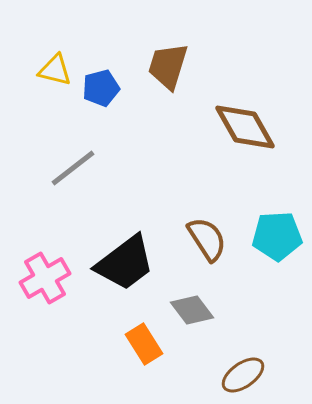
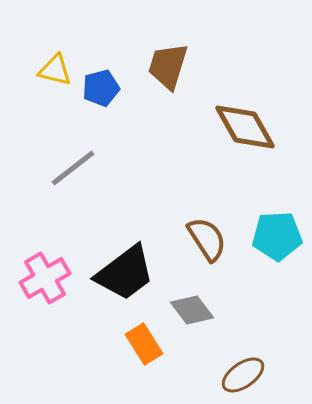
black trapezoid: moved 10 px down
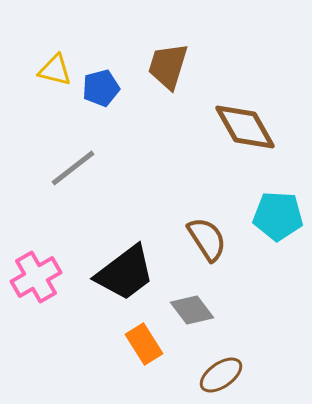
cyan pentagon: moved 1 px right, 20 px up; rotated 6 degrees clockwise
pink cross: moved 9 px left, 1 px up
brown ellipse: moved 22 px left
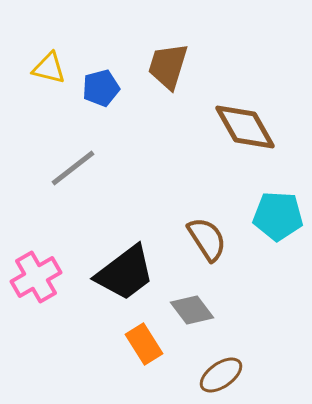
yellow triangle: moved 6 px left, 2 px up
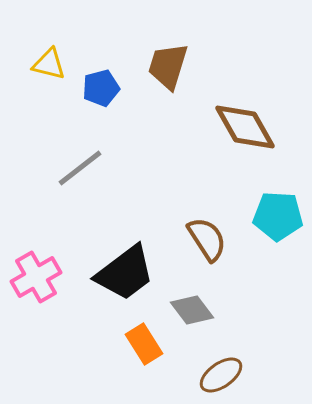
yellow triangle: moved 4 px up
gray line: moved 7 px right
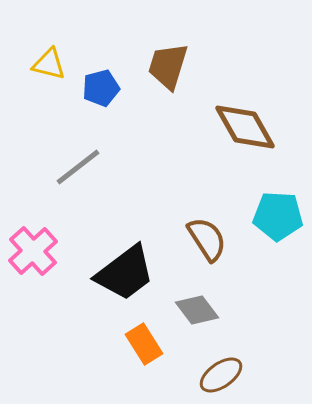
gray line: moved 2 px left, 1 px up
pink cross: moved 3 px left, 26 px up; rotated 12 degrees counterclockwise
gray diamond: moved 5 px right
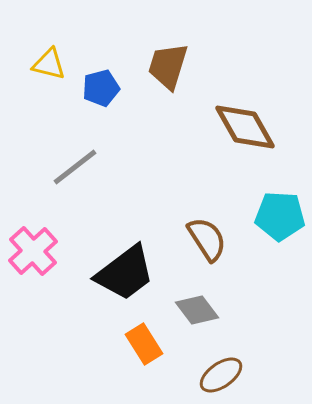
gray line: moved 3 px left
cyan pentagon: moved 2 px right
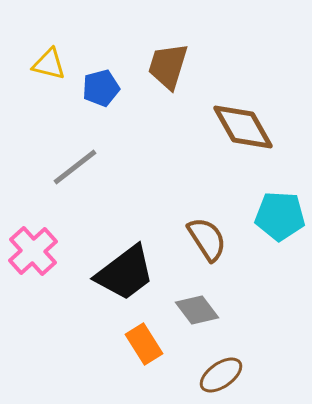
brown diamond: moved 2 px left
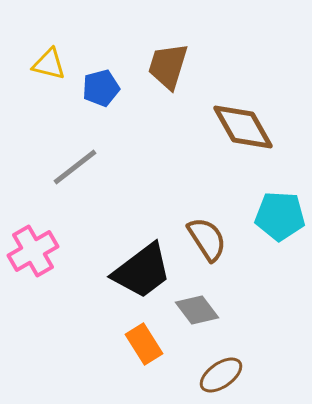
pink cross: rotated 12 degrees clockwise
black trapezoid: moved 17 px right, 2 px up
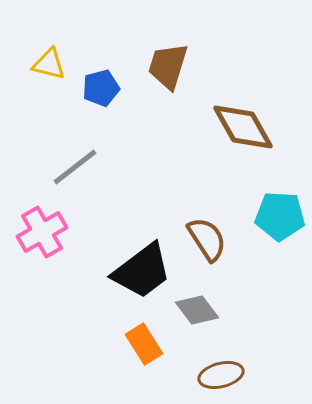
pink cross: moved 9 px right, 19 px up
brown ellipse: rotated 21 degrees clockwise
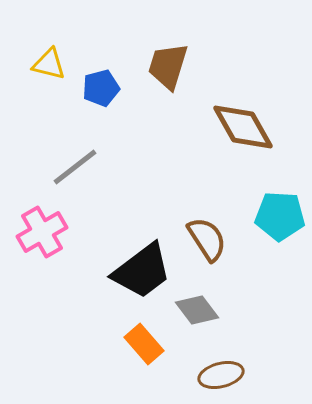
orange rectangle: rotated 9 degrees counterclockwise
